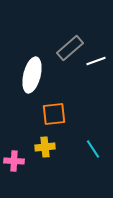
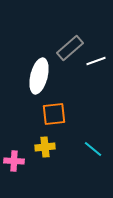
white ellipse: moved 7 px right, 1 px down
cyan line: rotated 18 degrees counterclockwise
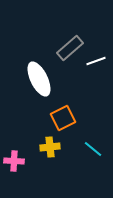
white ellipse: moved 3 px down; rotated 40 degrees counterclockwise
orange square: moved 9 px right, 4 px down; rotated 20 degrees counterclockwise
yellow cross: moved 5 px right
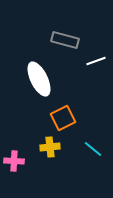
gray rectangle: moved 5 px left, 8 px up; rotated 56 degrees clockwise
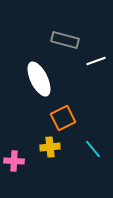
cyan line: rotated 12 degrees clockwise
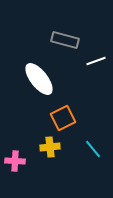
white ellipse: rotated 12 degrees counterclockwise
pink cross: moved 1 px right
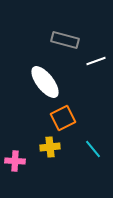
white ellipse: moved 6 px right, 3 px down
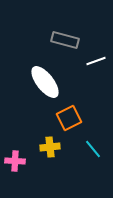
orange square: moved 6 px right
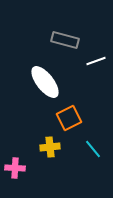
pink cross: moved 7 px down
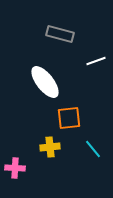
gray rectangle: moved 5 px left, 6 px up
orange square: rotated 20 degrees clockwise
